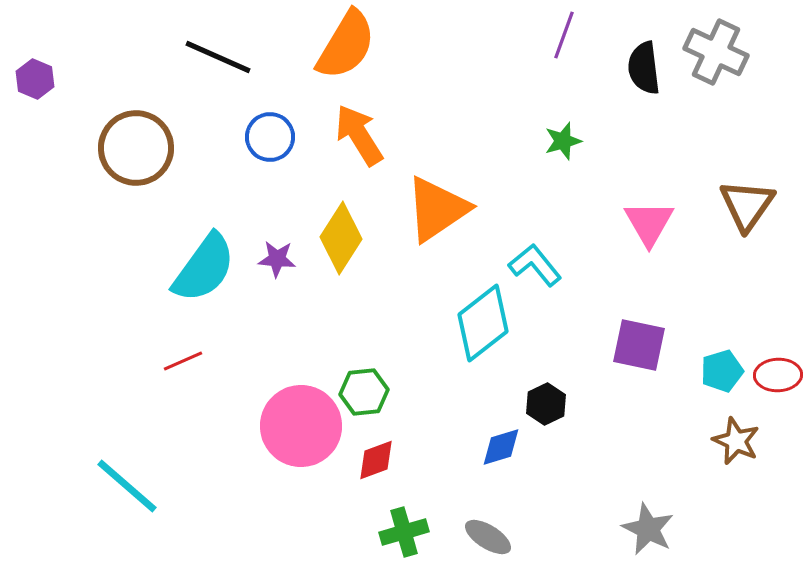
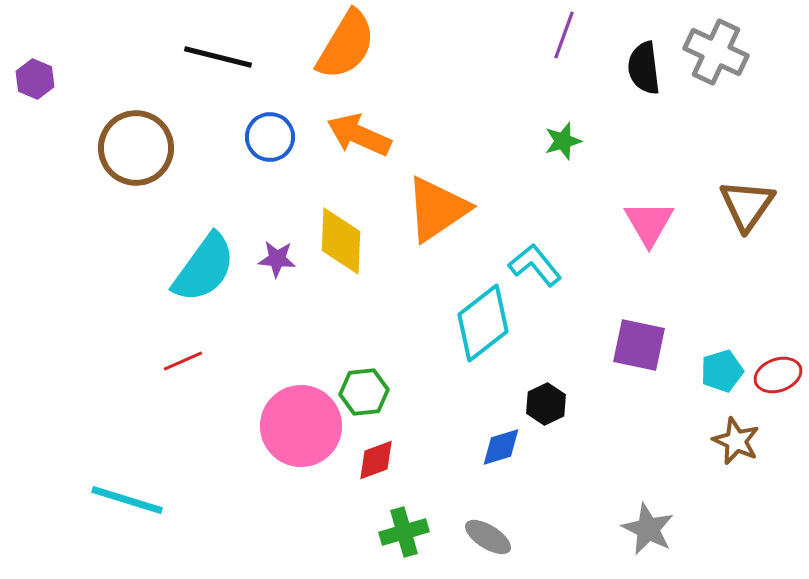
black line: rotated 10 degrees counterclockwise
orange arrow: rotated 34 degrees counterclockwise
yellow diamond: moved 3 px down; rotated 30 degrees counterclockwise
red ellipse: rotated 18 degrees counterclockwise
cyan line: moved 14 px down; rotated 24 degrees counterclockwise
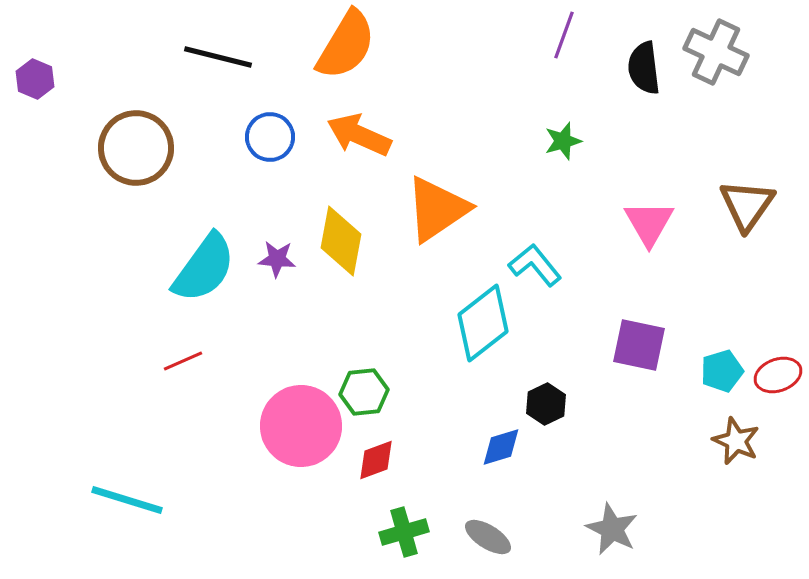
yellow diamond: rotated 8 degrees clockwise
gray star: moved 36 px left
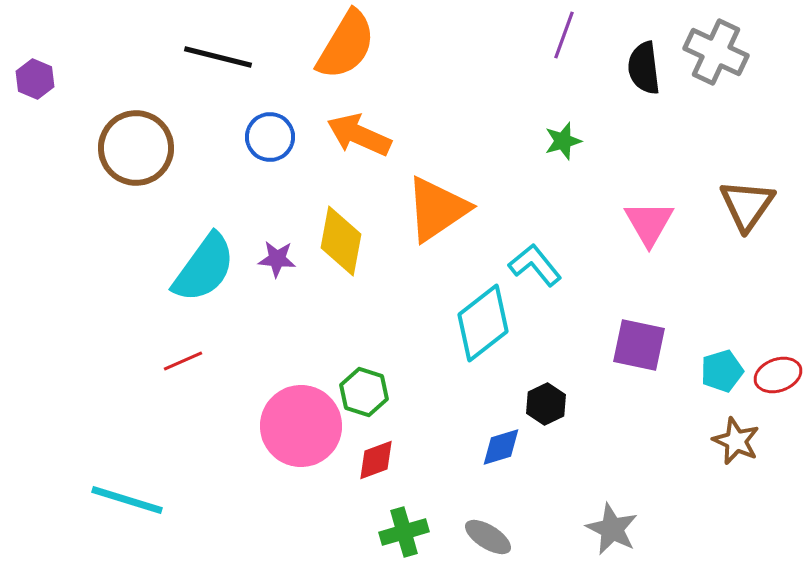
green hexagon: rotated 24 degrees clockwise
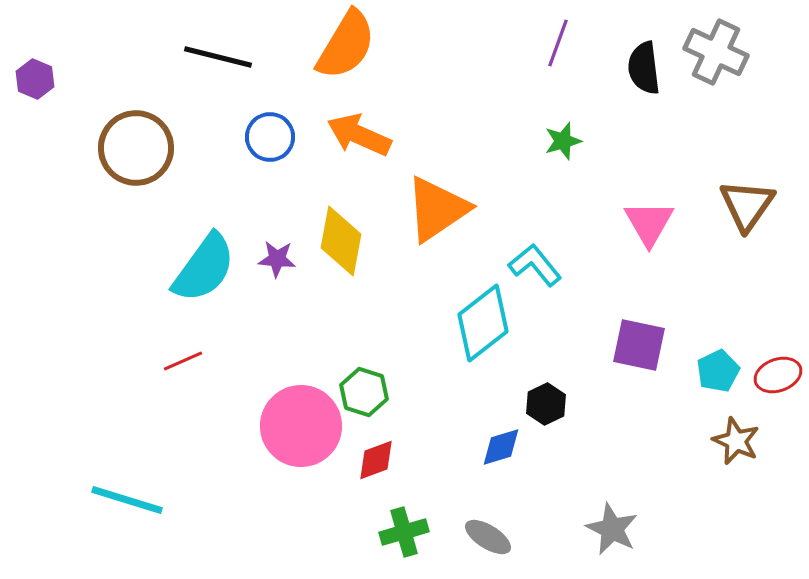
purple line: moved 6 px left, 8 px down
cyan pentagon: moved 4 px left; rotated 9 degrees counterclockwise
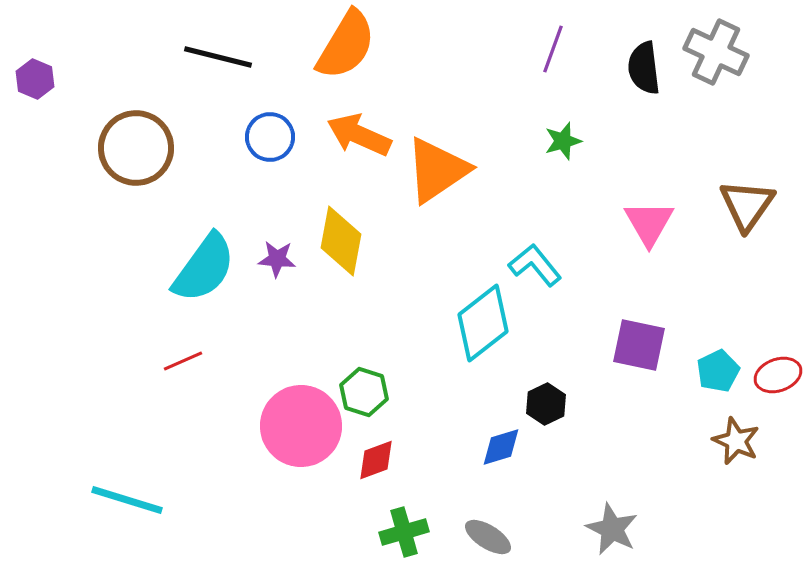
purple line: moved 5 px left, 6 px down
orange triangle: moved 39 px up
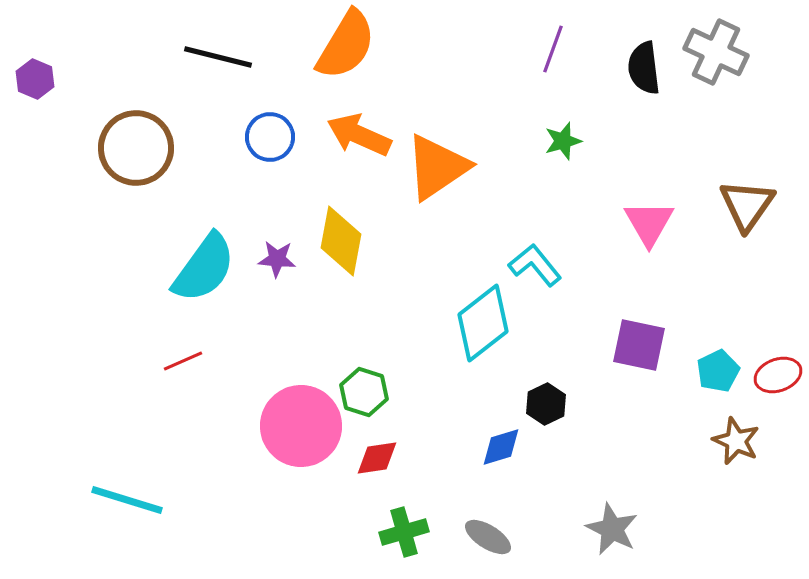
orange triangle: moved 3 px up
red diamond: moved 1 px right, 2 px up; rotated 12 degrees clockwise
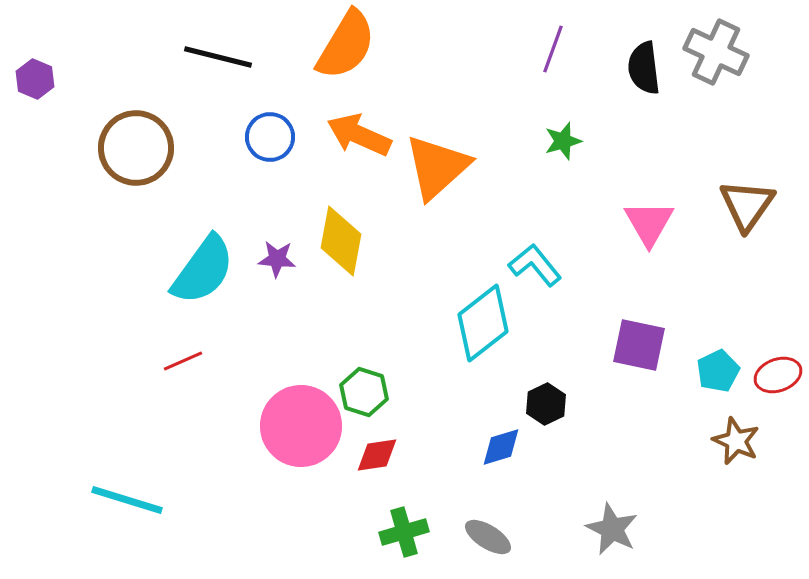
orange triangle: rotated 8 degrees counterclockwise
cyan semicircle: moved 1 px left, 2 px down
red diamond: moved 3 px up
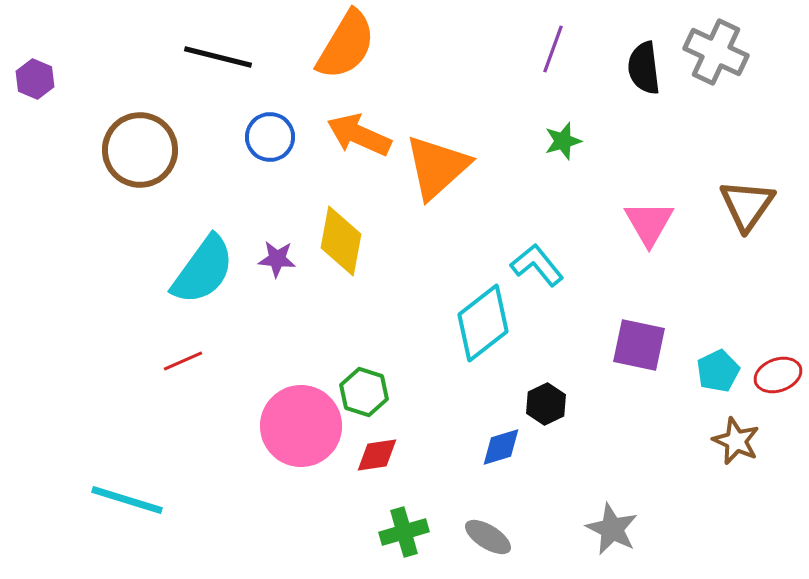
brown circle: moved 4 px right, 2 px down
cyan L-shape: moved 2 px right
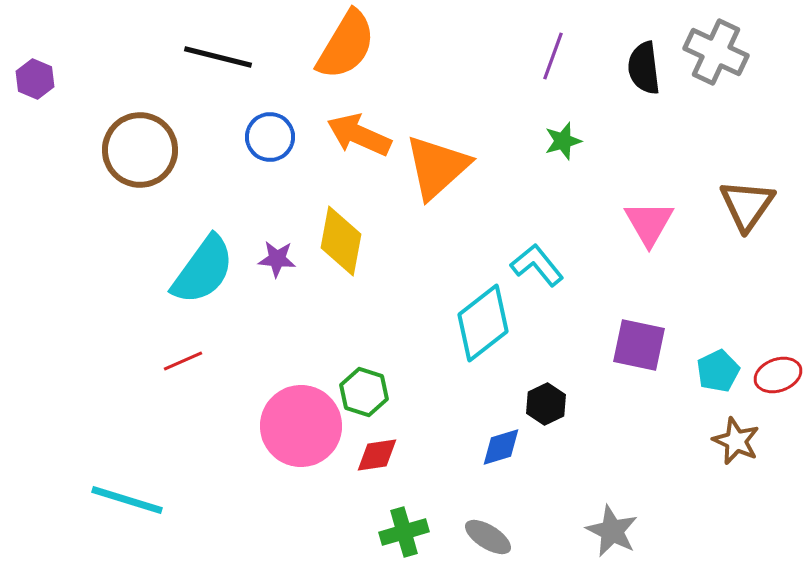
purple line: moved 7 px down
gray star: moved 2 px down
